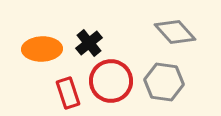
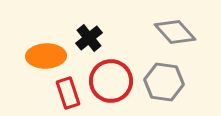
black cross: moved 5 px up
orange ellipse: moved 4 px right, 7 px down
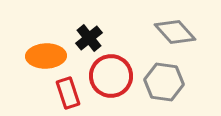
red circle: moved 5 px up
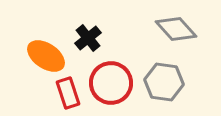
gray diamond: moved 1 px right, 3 px up
black cross: moved 1 px left
orange ellipse: rotated 36 degrees clockwise
red circle: moved 7 px down
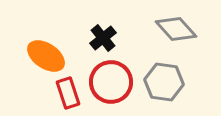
black cross: moved 15 px right
red circle: moved 1 px up
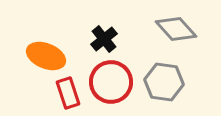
black cross: moved 1 px right, 1 px down
orange ellipse: rotated 12 degrees counterclockwise
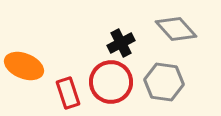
black cross: moved 17 px right, 4 px down; rotated 12 degrees clockwise
orange ellipse: moved 22 px left, 10 px down
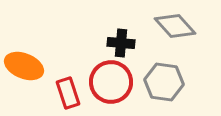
gray diamond: moved 1 px left, 3 px up
black cross: rotated 32 degrees clockwise
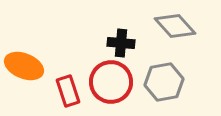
gray hexagon: rotated 18 degrees counterclockwise
red rectangle: moved 2 px up
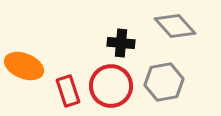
red circle: moved 4 px down
